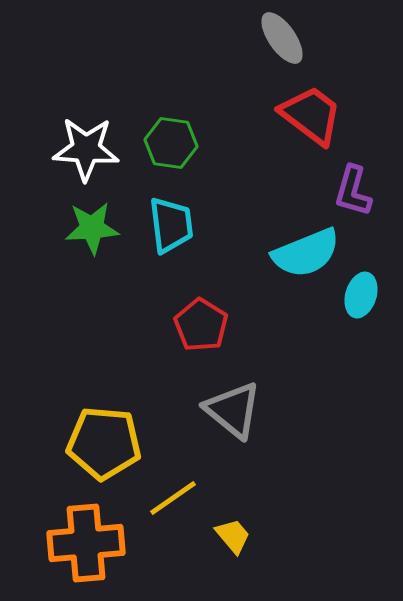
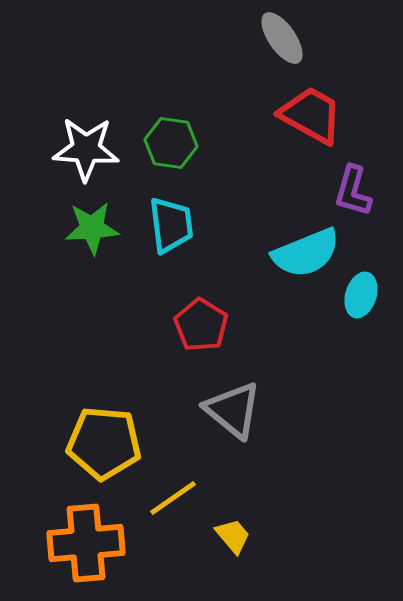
red trapezoid: rotated 8 degrees counterclockwise
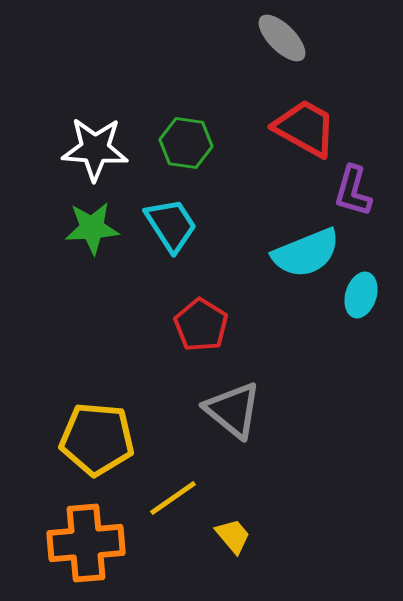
gray ellipse: rotated 10 degrees counterclockwise
red trapezoid: moved 6 px left, 13 px down
green hexagon: moved 15 px right
white star: moved 9 px right
cyan trapezoid: rotated 26 degrees counterclockwise
yellow pentagon: moved 7 px left, 4 px up
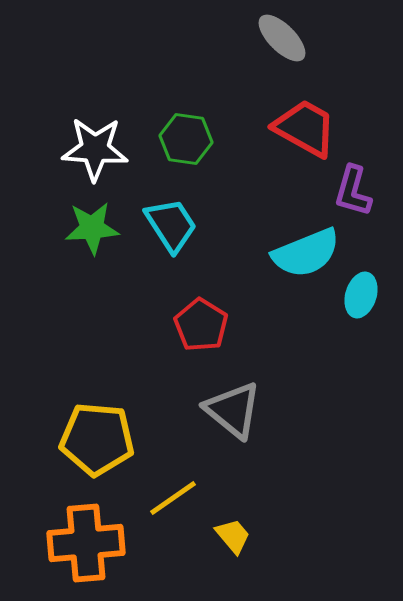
green hexagon: moved 4 px up
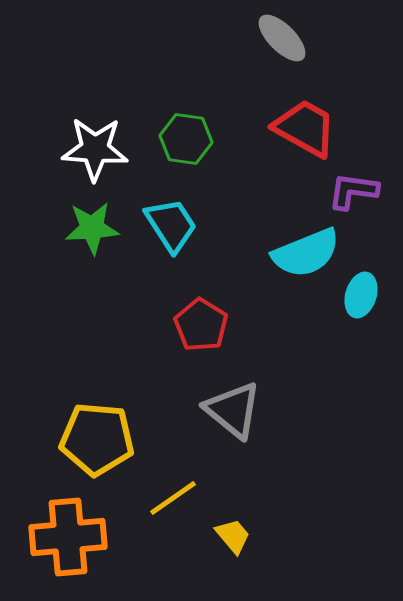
purple L-shape: rotated 82 degrees clockwise
orange cross: moved 18 px left, 6 px up
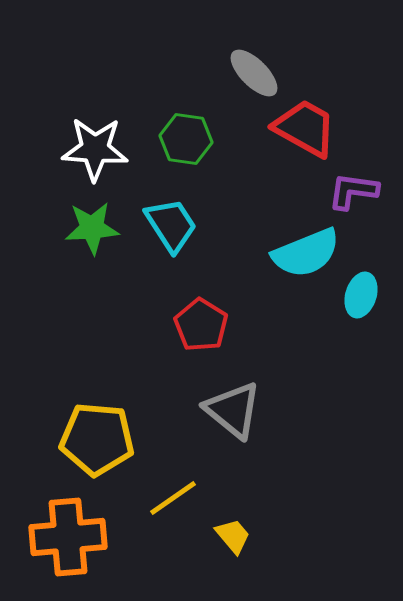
gray ellipse: moved 28 px left, 35 px down
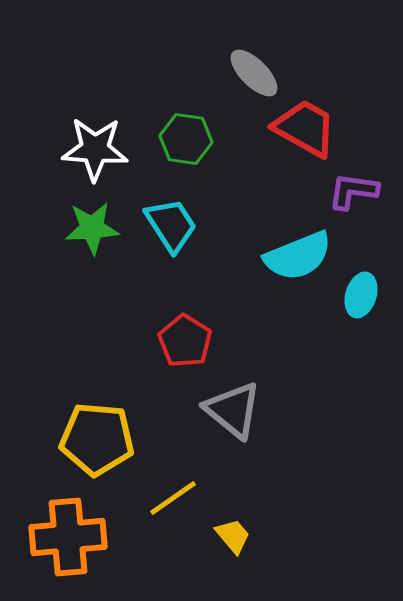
cyan semicircle: moved 8 px left, 3 px down
red pentagon: moved 16 px left, 16 px down
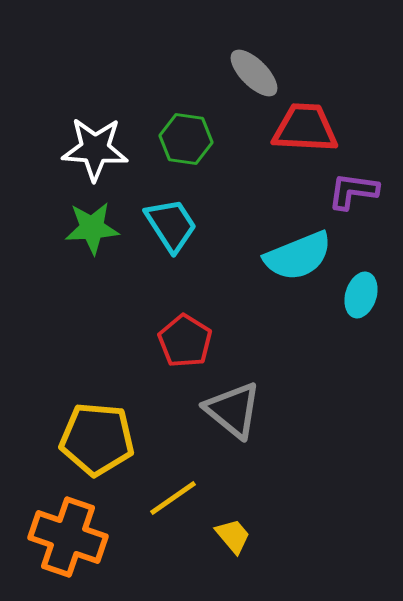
red trapezoid: rotated 26 degrees counterclockwise
orange cross: rotated 24 degrees clockwise
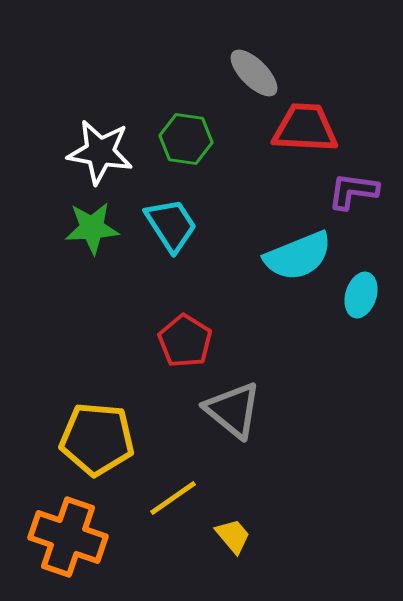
white star: moved 5 px right, 3 px down; rotated 6 degrees clockwise
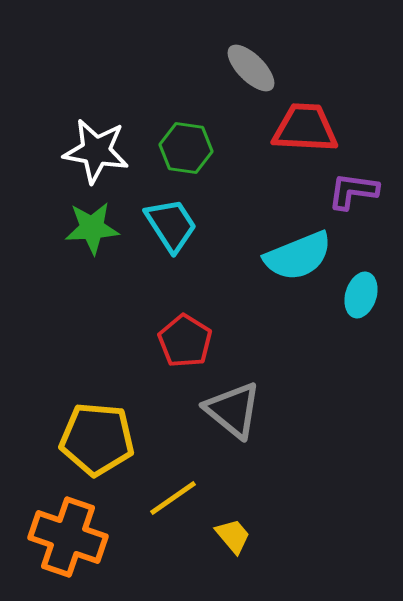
gray ellipse: moved 3 px left, 5 px up
green hexagon: moved 9 px down
white star: moved 4 px left, 1 px up
